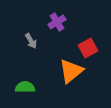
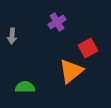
gray arrow: moved 19 px left, 5 px up; rotated 35 degrees clockwise
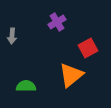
orange triangle: moved 4 px down
green semicircle: moved 1 px right, 1 px up
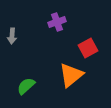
purple cross: rotated 12 degrees clockwise
green semicircle: rotated 42 degrees counterclockwise
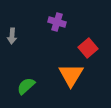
purple cross: rotated 36 degrees clockwise
red square: rotated 12 degrees counterclockwise
orange triangle: rotated 20 degrees counterclockwise
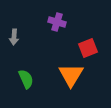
gray arrow: moved 2 px right, 1 px down
red square: rotated 18 degrees clockwise
green semicircle: moved 7 px up; rotated 108 degrees clockwise
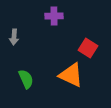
purple cross: moved 3 px left, 6 px up; rotated 18 degrees counterclockwise
red square: rotated 36 degrees counterclockwise
orange triangle: rotated 36 degrees counterclockwise
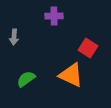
green semicircle: rotated 102 degrees counterclockwise
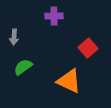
red square: rotated 18 degrees clockwise
orange triangle: moved 2 px left, 6 px down
green semicircle: moved 3 px left, 12 px up
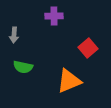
gray arrow: moved 2 px up
green semicircle: rotated 132 degrees counterclockwise
orange triangle: rotated 48 degrees counterclockwise
